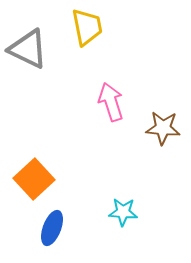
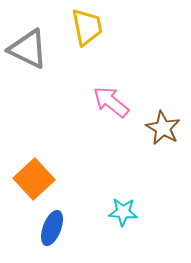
pink arrow: rotated 33 degrees counterclockwise
brown star: rotated 24 degrees clockwise
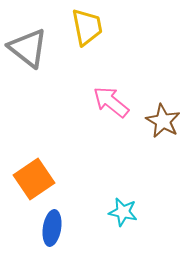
gray triangle: moved 1 px up; rotated 12 degrees clockwise
brown star: moved 7 px up
orange square: rotated 9 degrees clockwise
cyan star: rotated 8 degrees clockwise
blue ellipse: rotated 12 degrees counterclockwise
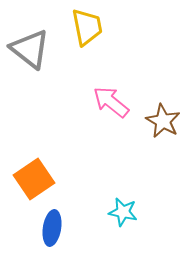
gray triangle: moved 2 px right, 1 px down
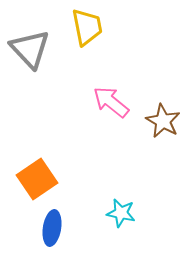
gray triangle: rotated 9 degrees clockwise
orange square: moved 3 px right
cyan star: moved 2 px left, 1 px down
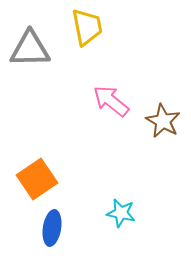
gray triangle: rotated 48 degrees counterclockwise
pink arrow: moved 1 px up
